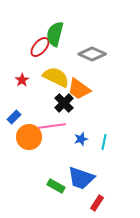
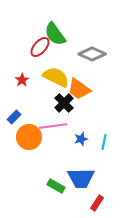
green semicircle: rotated 50 degrees counterclockwise
pink line: moved 1 px right
blue trapezoid: rotated 20 degrees counterclockwise
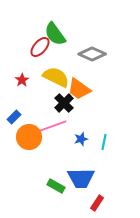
pink line: rotated 12 degrees counterclockwise
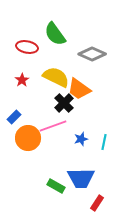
red ellipse: moved 13 px left; rotated 60 degrees clockwise
orange circle: moved 1 px left, 1 px down
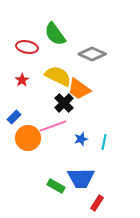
yellow semicircle: moved 2 px right, 1 px up
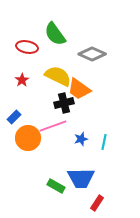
black cross: rotated 30 degrees clockwise
